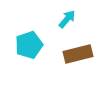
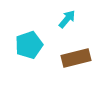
brown rectangle: moved 2 px left, 4 px down
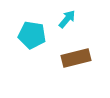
cyan pentagon: moved 3 px right, 10 px up; rotated 28 degrees clockwise
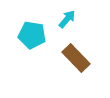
brown rectangle: rotated 60 degrees clockwise
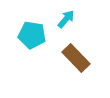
cyan arrow: moved 1 px left
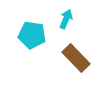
cyan arrow: rotated 18 degrees counterclockwise
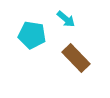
cyan arrow: rotated 108 degrees clockwise
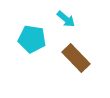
cyan pentagon: moved 4 px down
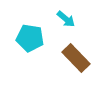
cyan pentagon: moved 2 px left, 1 px up
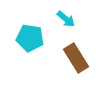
brown rectangle: rotated 12 degrees clockwise
